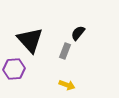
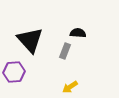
black semicircle: rotated 56 degrees clockwise
purple hexagon: moved 3 px down
yellow arrow: moved 3 px right, 2 px down; rotated 126 degrees clockwise
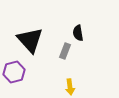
black semicircle: rotated 105 degrees counterclockwise
purple hexagon: rotated 10 degrees counterclockwise
yellow arrow: rotated 63 degrees counterclockwise
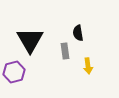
black triangle: rotated 12 degrees clockwise
gray rectangle: rotated 28 degrees counterclockwise
yellow arrow: moved 18 px right, 21 px up
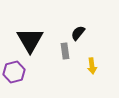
black semicircle: rotated 49 degrees clockwise
yellow arrow: moved 4 px right
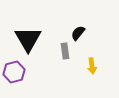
black triangle: moved 2 px left, 1 px up
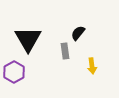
purple hexagon: rotated 15 degrees counterclockwise
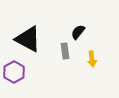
black semicircle: moved 1 px up
black triangle: rotated 32 degrees counterclockwise
yellow arrow: moved 7 px up
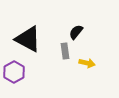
black semicircle: moved 2 px left
yellow arrow: moved 5 px left, 4 px down; rotated 70 degrees counterclockwise
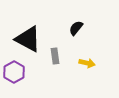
black semicircle: moved 4 px up
gray rectangle: moved 10 px left, 5 px down
